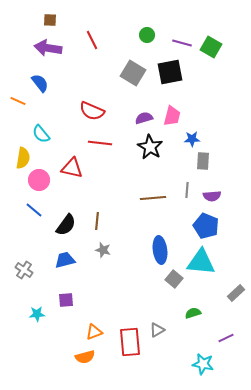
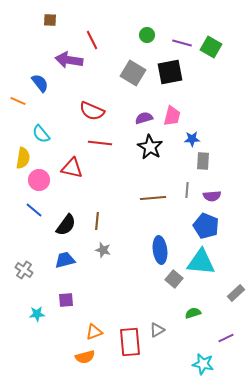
purple arrow at (48, 48): moved 21 px right, 12 px down
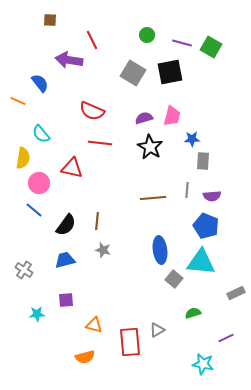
pink circle at (39, 180): moved 3 px down
gray rectangle at (236, 293): rotated 18 degrees clockwise
orange triangle at (94, 332): moved 7 px up; rotated 36 degrees clockwise
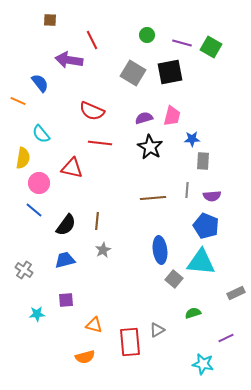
gray star at (103, 250): rotated 28 degrees clockwise
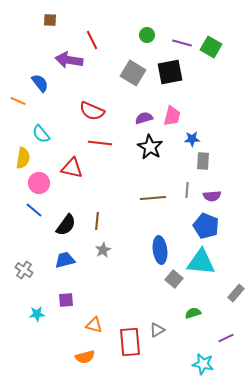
gray rectangle at (236, 293): rotated 24 degrees counterclockwise
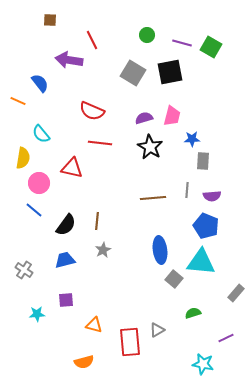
orange semicircle at (85, 357): moved 1 px left, 5 px down
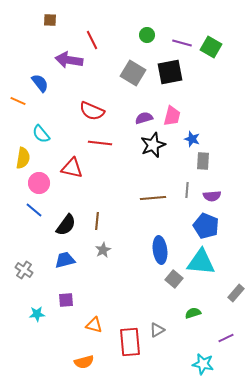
blue star at (192, 139): rotated 21 degrees clockwise
black star at (150, 147): moved 3 px right, 2 px up; rotated 20 degrees clockwise
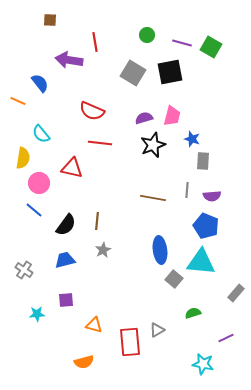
red line at (92, 40): moved 3 px right, 2 px down; rotated 18 degrees clockwise
brown line at (153, 198): rotated 15 degrees clockwise
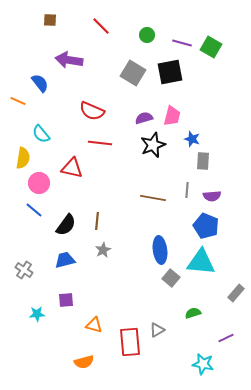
red line at (95, 42): moved 6 px right, 16 px up; rotated 36 degrees counterclockwise
gray square at (174, 279): moved 3 px left, 1 px up
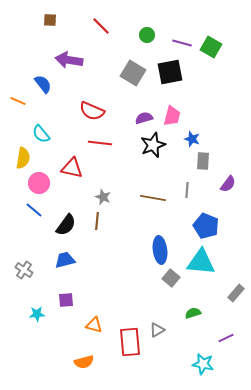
blue semicircle at (40, 83): moved 3 px right, 1 px down
purple semicircle at (212, 196): moved 16 px right, 12 px up; rotated 48 degrees counterclockwise
gray star at (103, 250): moved 53 px up; rotated 21 degrees counterclockwise
